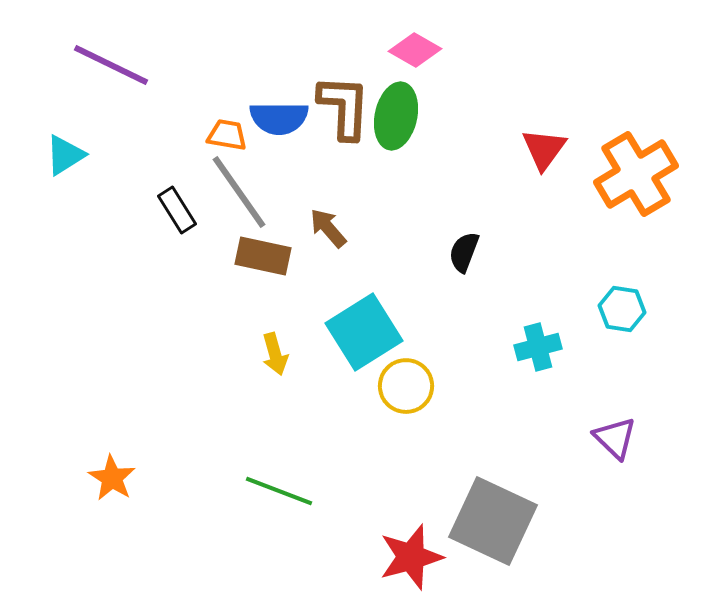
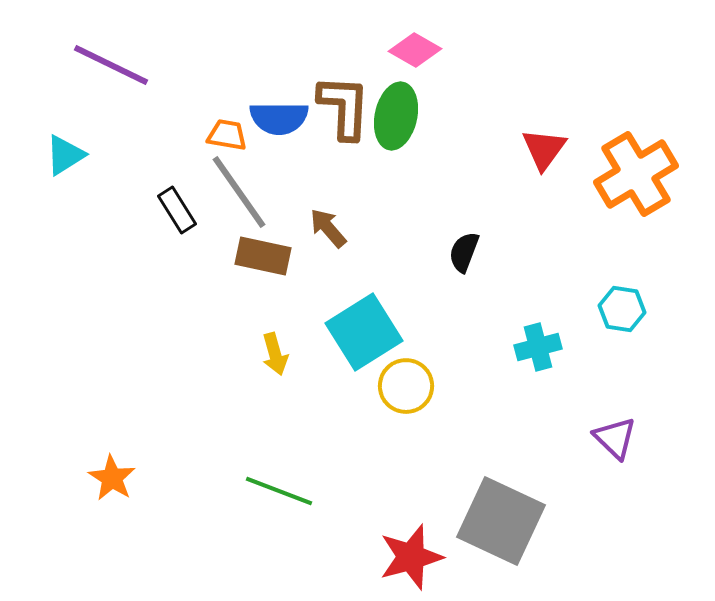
gray square: moved 8 px right
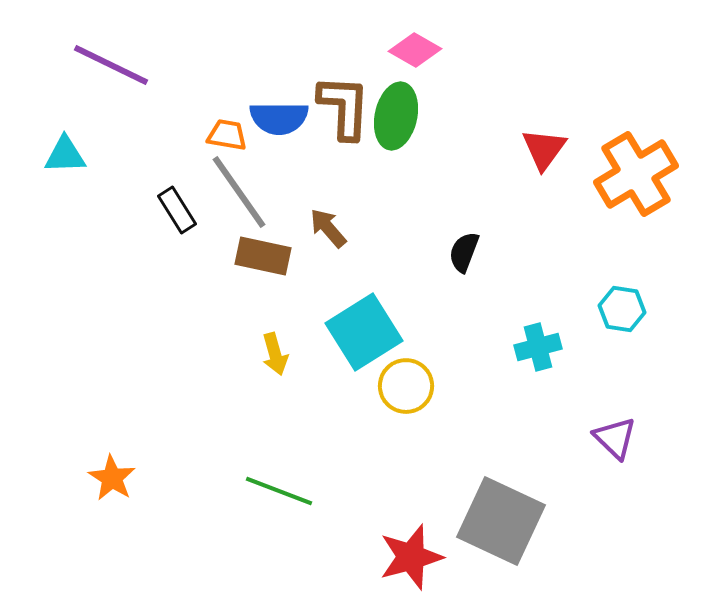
cyan triangle: rotated 30 degrees clockwise
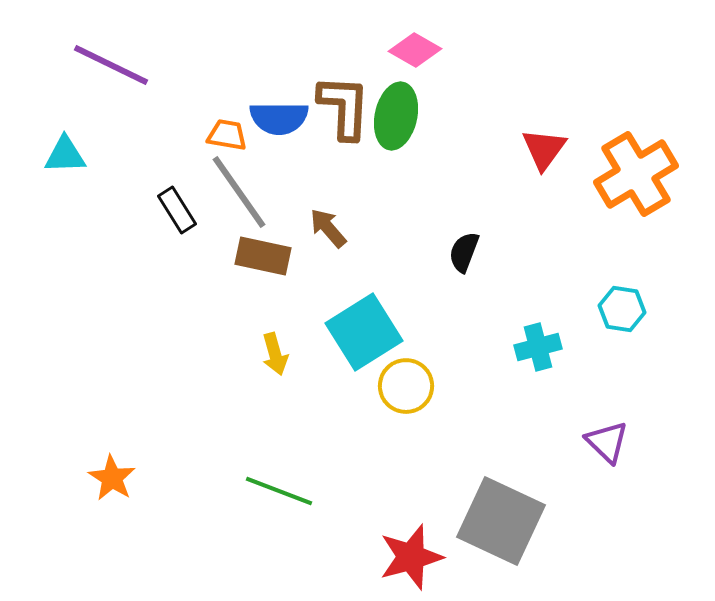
purple triangle: moved 8 px left, 4 px down
